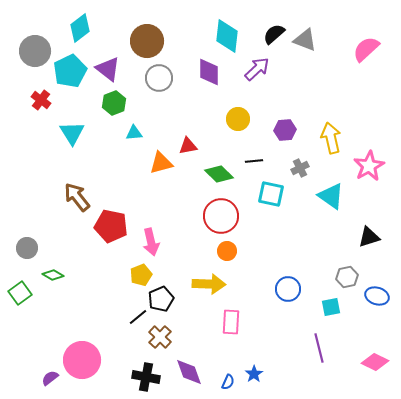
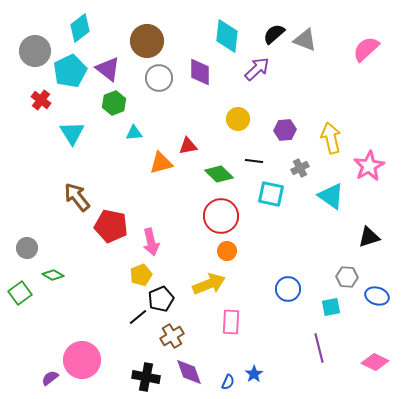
purple diamond at (209, 72): moved 9 px left
black line at (254, 161): rotated 12 degrees clockwise
gray hexagon at (347, 277): rotated 15 degrees clockwise
yellow arrow at (209, 284): rotated 24 degrees counterclockwise
brown cross at (160, 337): moved 12 px right, 1 px up; rotated 15 degrees clockwise
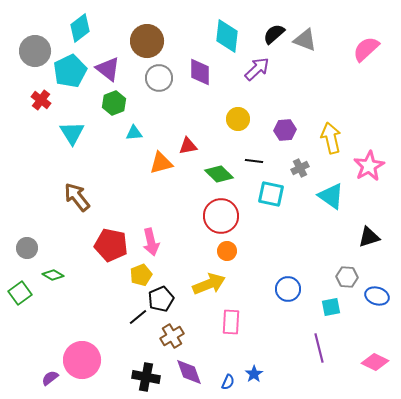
red pentagon at (111, 226): moved 19 px down
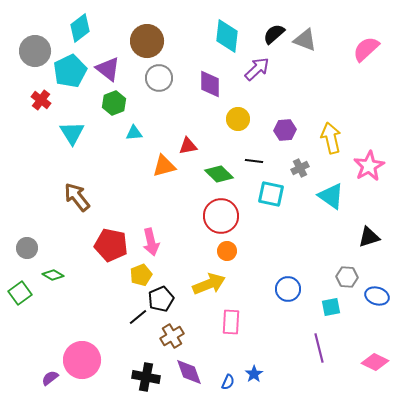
purple diamond at (200, 72): moved 10 px right, 12 px down
orange triangle at (161, 163): moved 3 px right, 3 px down
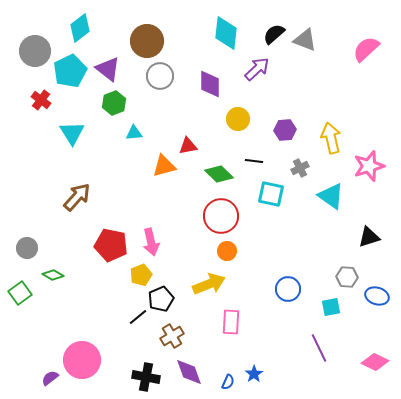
cyan diamond at (227, 36): moved 1 px left, 3 px up
gray circle at (159, 78): moved 1 px right, 2 px up
pink star at (369, 166): rotated 12 degrees clockwise
brown arrow at (77, 197): rotated 80 degrees clockwise
purple line at (319, 348): rotated 12 degrees counterclockwise
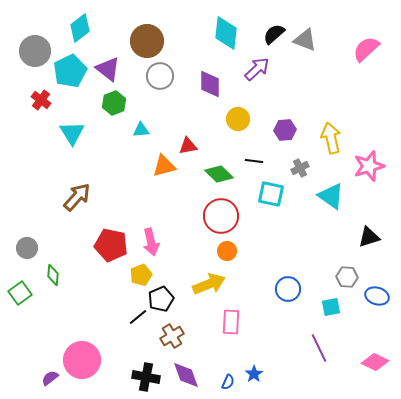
cyan triangle at (134, 133): moved 7 px right, 3 px up
green diamond at (53, 275): rotated 65 degrees clockwise
purple diamond at (189, 372): moved 3 px left, 3 px down
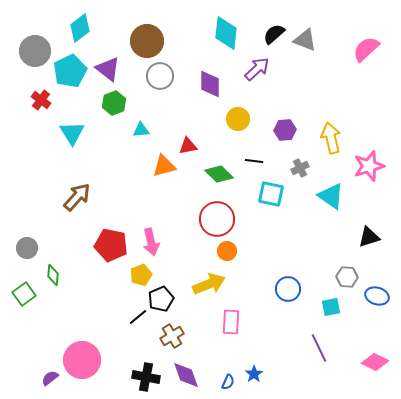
red circle at (221, 216): moved 4 px left, 3 px down
green square at (20, 293): moved 4 px right, 1 px down
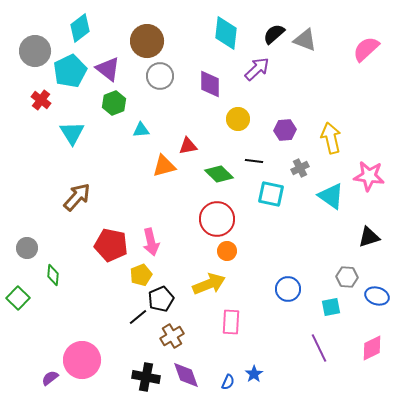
pink star at (369, 166): moved 10 px down; rotated 24 degrees clockwise
green square at (24, 294): moved 6 px left, 4 px down; rotated 10 degrees counterclockwise
pink diamond at (375, 362): moved 3 px left, 14 px up; rotated 52 degrees counterclockwise
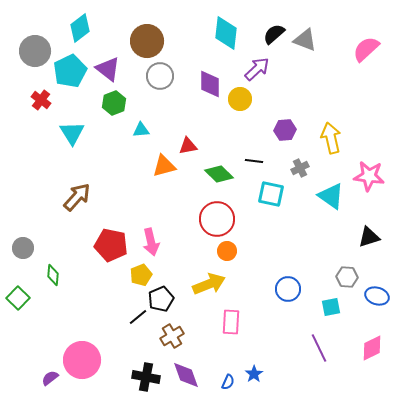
yellow circle at (238, 119): moved 2 px right, 20 px up
gray circle at (27, 248): moved 4 px left
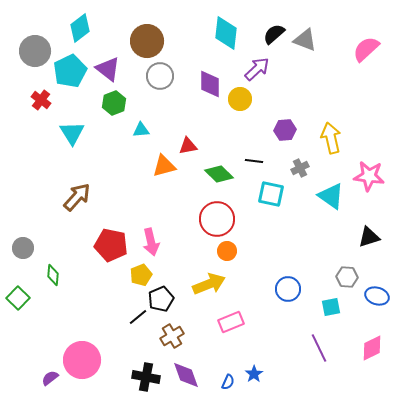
pink rectangle at (231, 322): rotated 65 degrees clockwise
